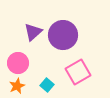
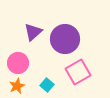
purple circle: moved 2 px right, 4 px down
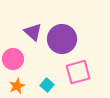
purple triangle: rotated 36 degrees counterclockwise
purple circle: moved 3 px left
pink circle: moved 5 px left, 4 px up
pink square: rotated 15 degrees clockwise
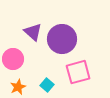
orange star: moved 1 px right, 1 px down
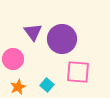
purple triangle: rotated 12 degrees clockwise
pink square: rotated 20 degrees clockwise
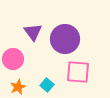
purple circle: moved 3 px right
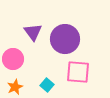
orange star: moved 3 px left
